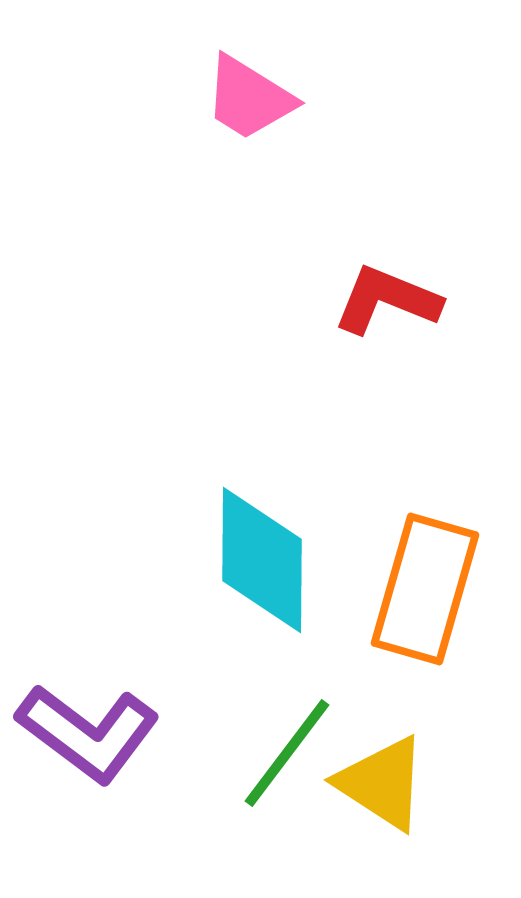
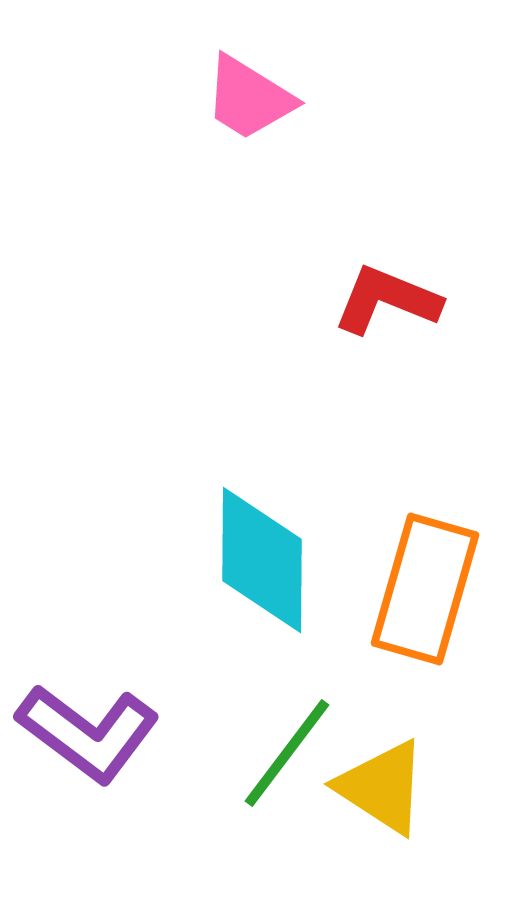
yellow triangle: moved 4 px down
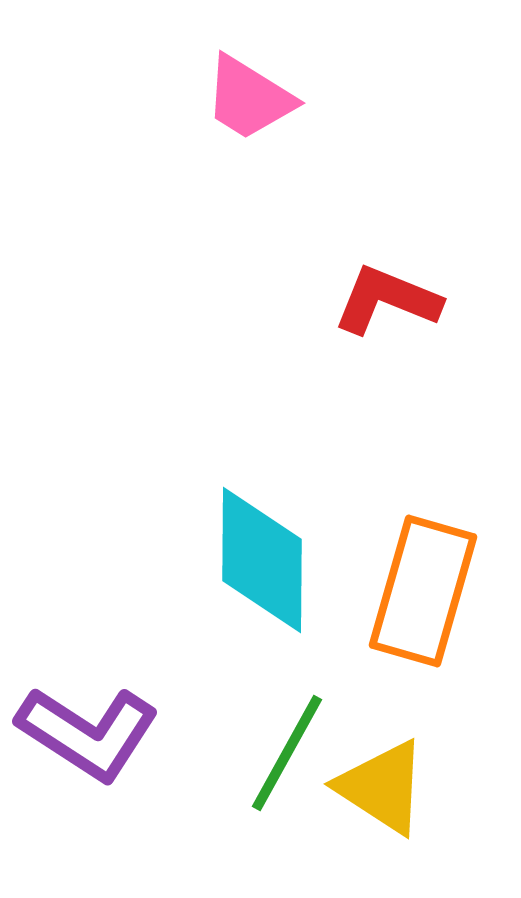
orange rectangle: moved 2 px left, 2 px down
purple L-shape: rotated 4 degrees counterclockwise
green line: rotated 8 degrees counterclockwise
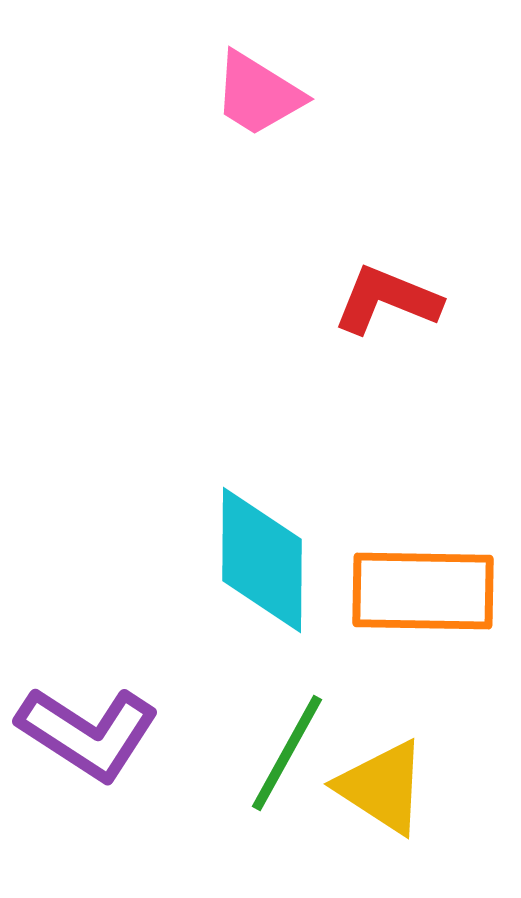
pink trapezoid: moved 9 px right, 4 px up
orange rectangle: rotated 75 degrees clockwise
